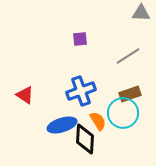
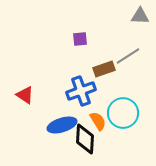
gray triangle: moved 1 px left, 3 px down
brown rectangle: moved 26 px left, 25 px up
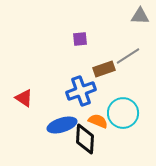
red triangle: moved 1 px left, 3 px down
orange semicircle: rotated 36 degrees counterclockwise
